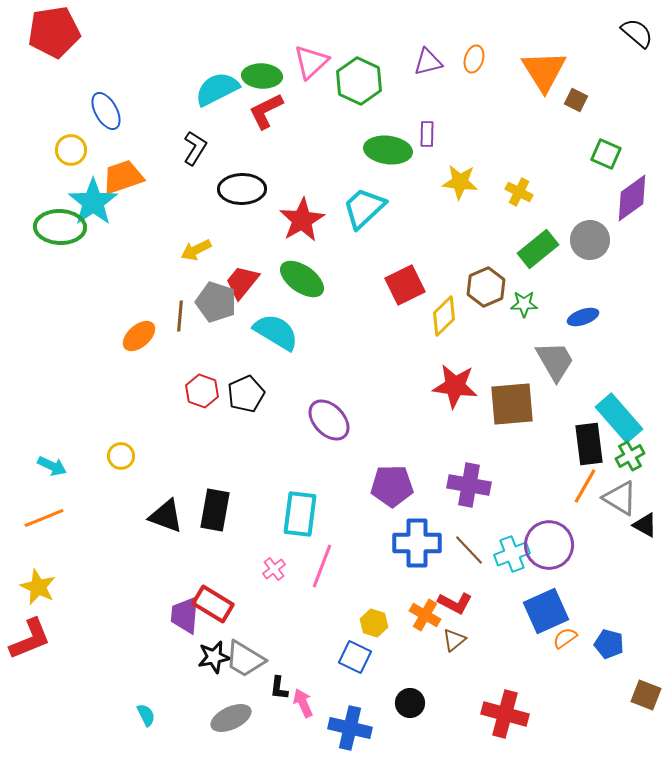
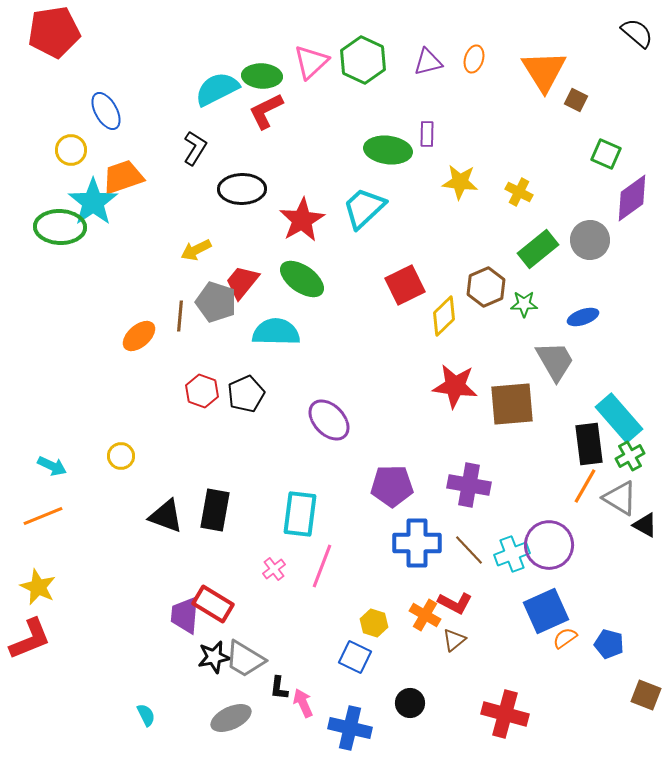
green hexagon at (359, 81): moved 4 px right, 21 px up
cyan semicircle at (276, 332): rotated 30 degrees counterclockwise
orange line at (44, 518): moved 1 px left, 2 px up
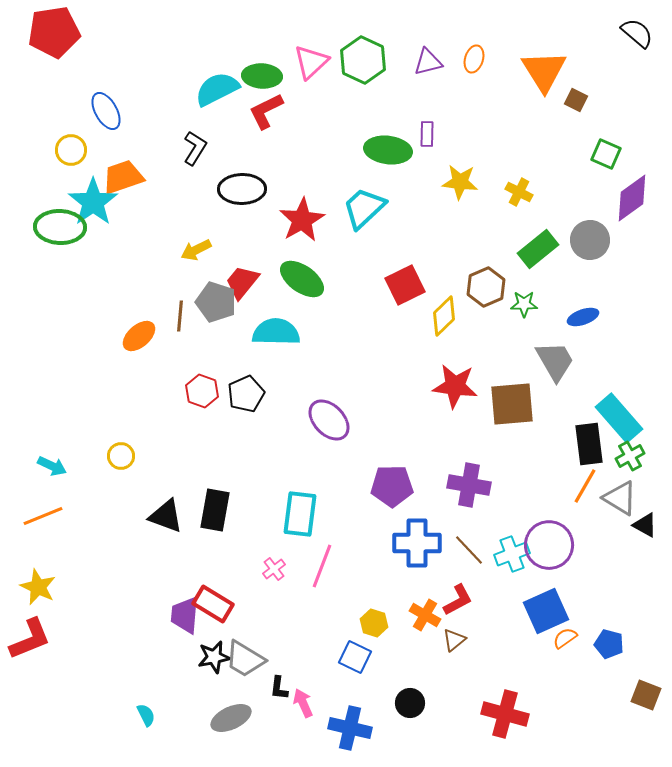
red L-shape at (455, 603): moved 3 px right, 3 px up; rotated 56 degrees counterclockwise
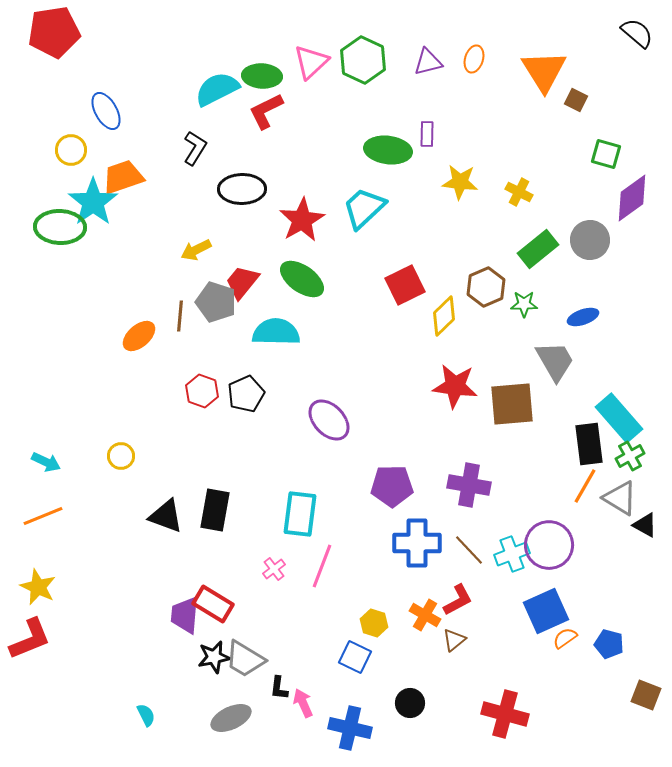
green square at (606, 154): rotated 8 degrees counterclockwise
cyan arrow at (52, 466): moved 6 px left, 4 px up
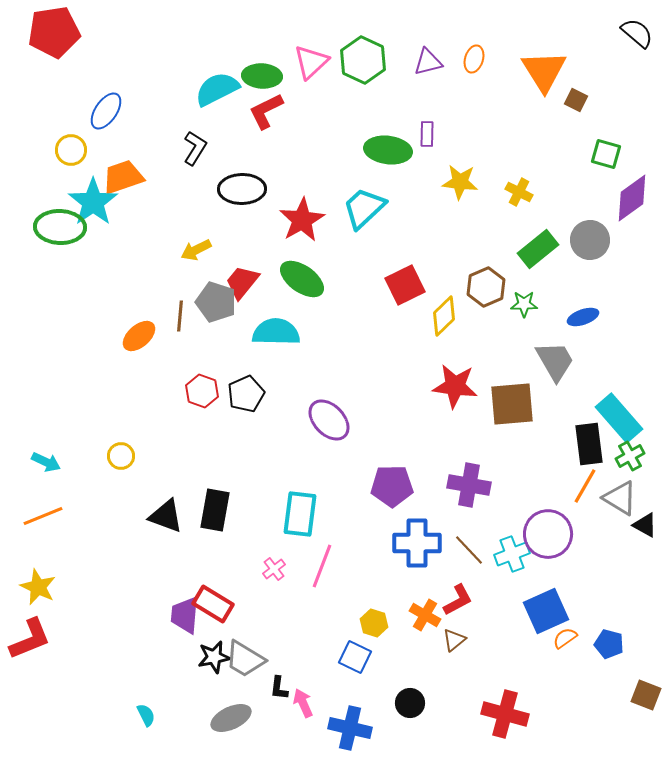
blue ellipse at (106, 111): rotated 63 degrees clockwise
purple circle at (549, 545): moved 1 px left, 11 px up
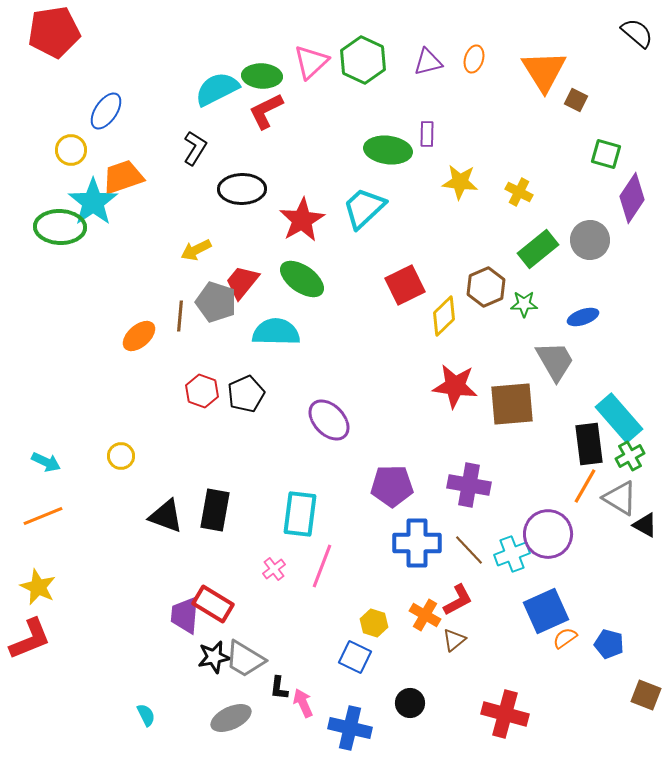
purple diamond at (632, 198): rotated 21 degrees counterclockwise
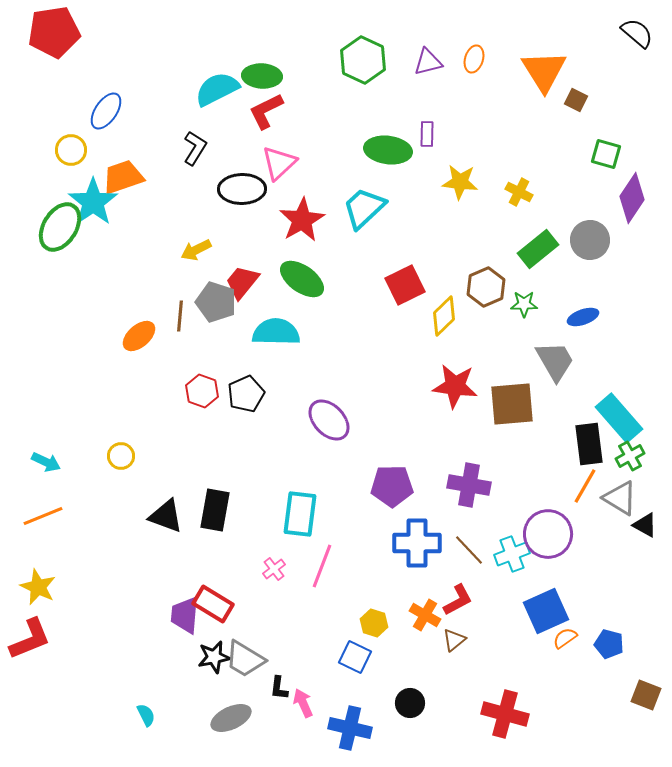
pink triangle at (311, 62): moved 32 px left, 101 px down
green ellipse at (60, 227): rotated 60 degrees counterclockwise
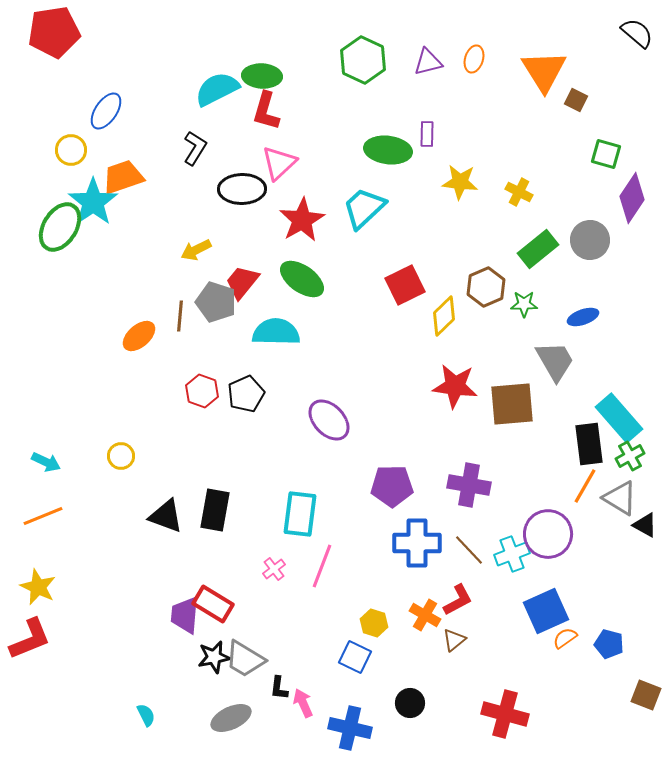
red L-shape at (266, 111): rotated 48 degrees counterclockwise
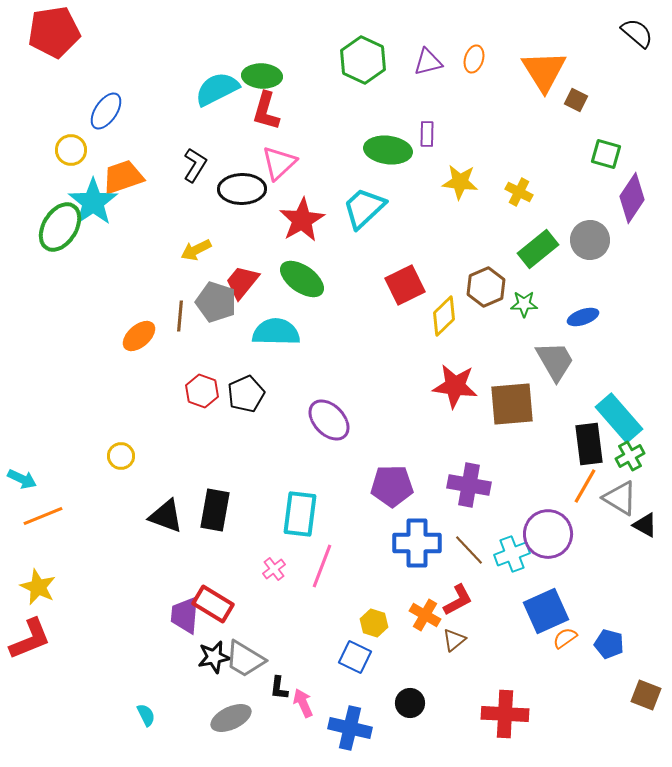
black L-shape at (195, 148): moved 17 px down
cyan arrow at (46, 462): moved 24 px left, 17 px down
red cross at (505, 714): rotated 12 degrees counterclockwise
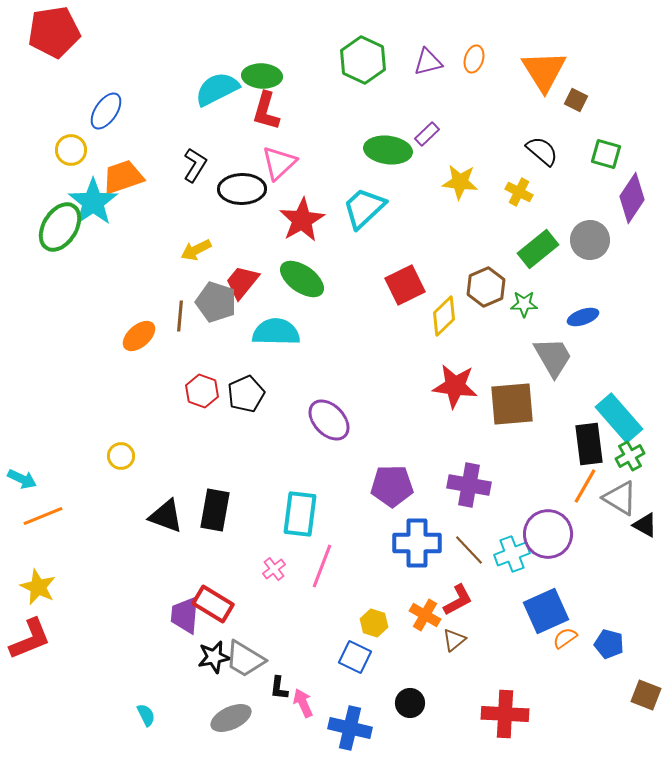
black semicircle at (637, 33): moved 95 px left, 118 px down
purple rectangle at (427, 134): rotated 45 degrees clockwise
gray trapezoid at (555, 361): moved 2 px left, 4 px up
